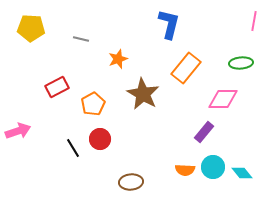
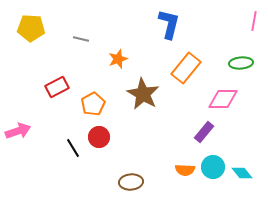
red circle: moved 1 px left, 2 px up
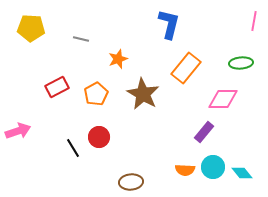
orange pentagon: moved 3 px right, 10 px up
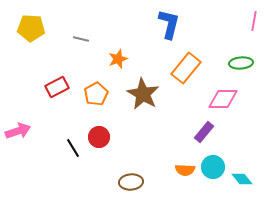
cyan diamond: moved 6 px down
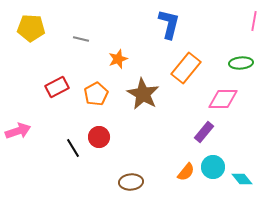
orange semicircle: moved 1 px right, 2 px down; rotated 54 degrees counterclockwise
